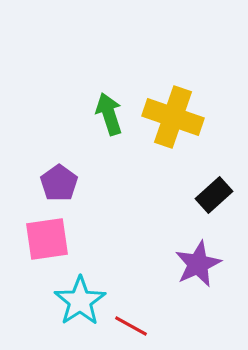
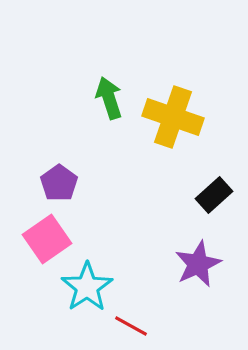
green arrow: moved 16 px up
pink square: rotated 27 degrees counterclockwise
cyan star: moved 7 px right, 14 px up
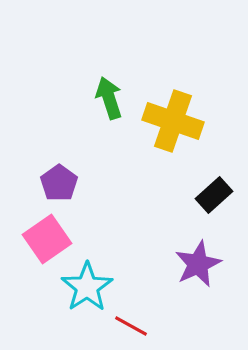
yellow cross: moved 4 px down
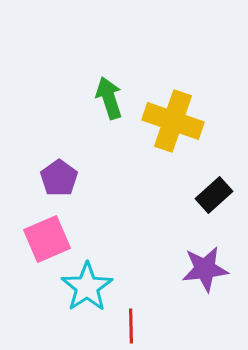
purple pentagon: moved 5 px up
pink square: rotated 12 degrees clockwise
purple star: moved 7 px right, 5 px down; rotated 18 degrees clockwise
red line: rotated 60 degrees clockwise
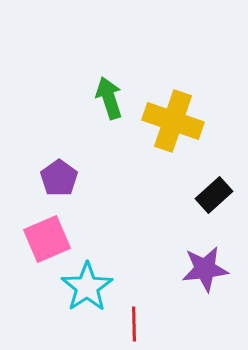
red line: moved 3 px right, 2 px up
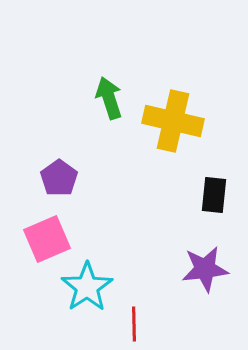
yellow cross: rotated 6 degrees counterclockwise
black rectangle: rotated 42 degrees counterclockwise
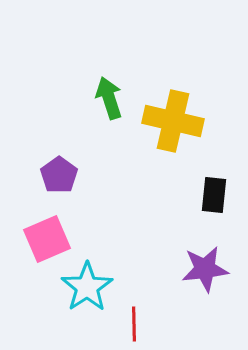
purple pentagon: moved 3 px up
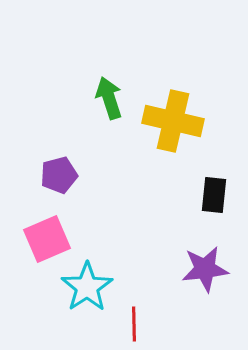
purple pentagon: rotated 21 degrees clockwise
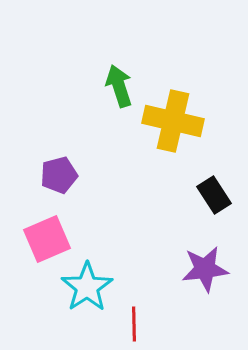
green arrow: moved 10 px right, 12 px up
black rectangle: rotated 39 degrees counterclockwise
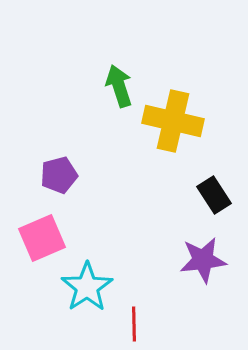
pink square: moved 5 px left, 1 px up
purple star: moved 2 px left, 9 px up
